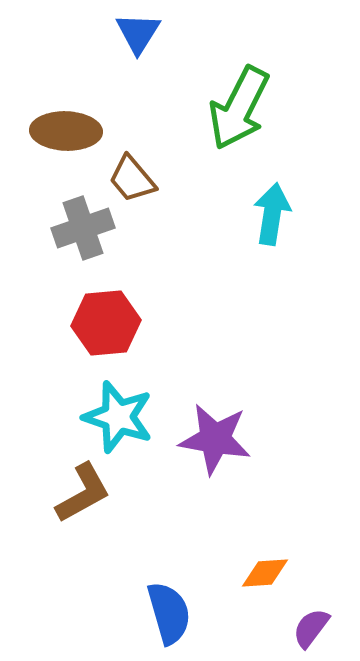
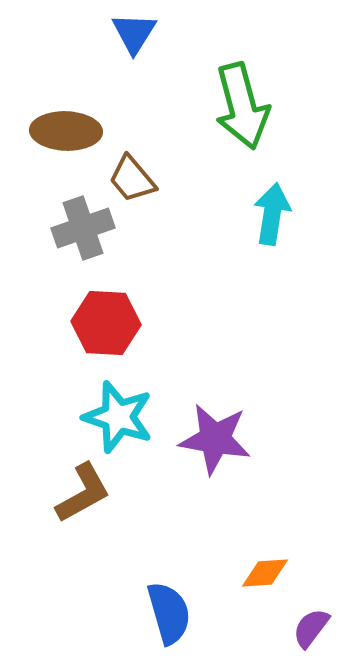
blue triangle: moved 4 px left
green arrow: moved 3 px right, 2 px up; rotated 42 degrees counterclockwise
red hexagon: rotated 8 degrees clockwise
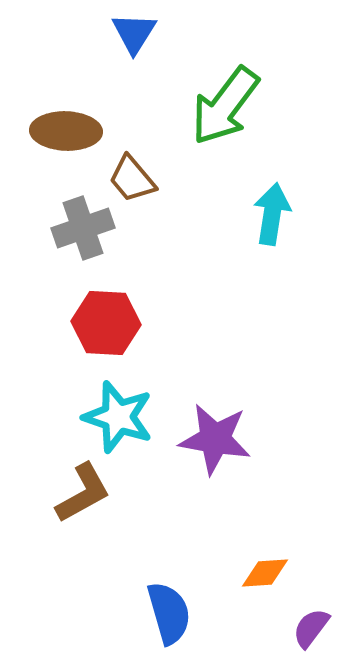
green arrow: moved 17 px left; rotated 52 degrees clockwise
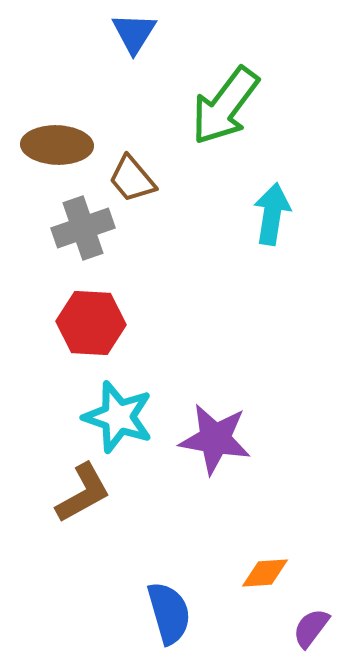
brown ellipse: moved 9 px left, 14 px down
red hexagon: moved 15 px left
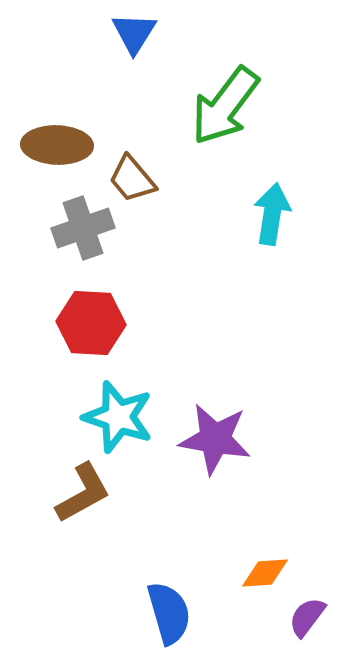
purple semicircle: moved 4 px left, 11 px up
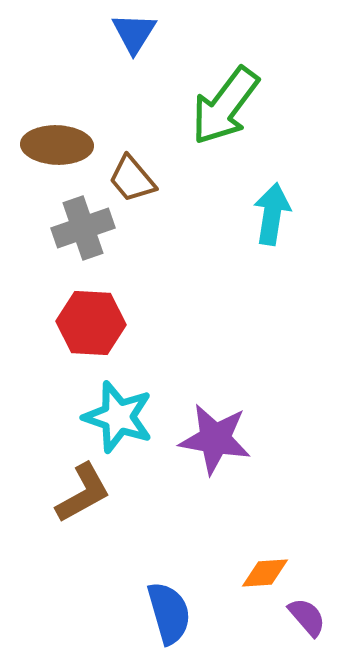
purple semicircle: rotated 102 degrees clockwise
